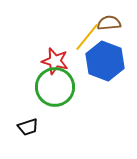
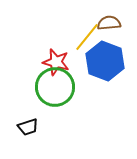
red star: moved 1 px right, 1 px down
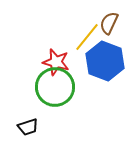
brown semicircle: rotated 60 degrees counterclockwise
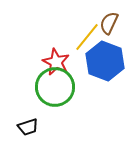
red star: rotated 12 degrees clockwise
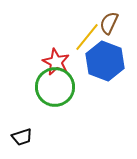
black trapezoid: moved 6 px left, 10 px down
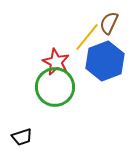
blue hexagon: rotated 18 degrees clockwise
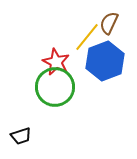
black trapezoid: moved 1 px left, 1 px up
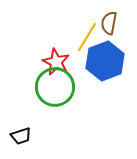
brown semicircle: rotated 15 degrees counterclockwise
yellow line: rotated 8 degrees counterclockwise
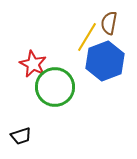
red star: moved 23 px left, 2 px down
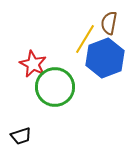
yellow line: moved 2 px left, 2 px down
blue hexagon: moved 3 px up
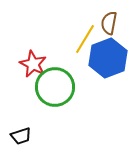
blue hexagon: moved 3 px right
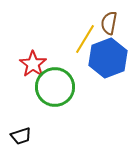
red star: rotated 8 degrees clockwise
